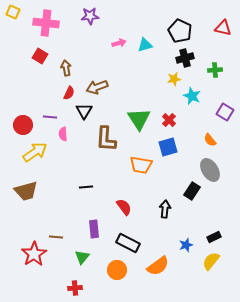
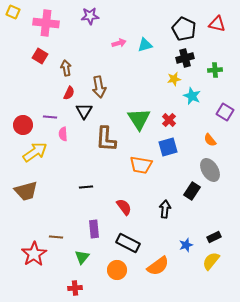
red triangle at (223, 28): moved 6 px left, 4 px up
black pentagon at (180, 31): moved 4 px right, 2 px up
brown arrow at (97, 87): moved 2 px right; rotated 80 degrees counterclockwise
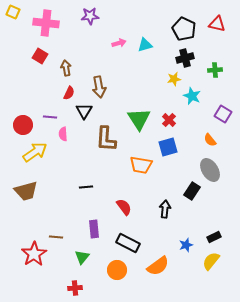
purple square at (225, 112): moved 2 px left, 2 px down
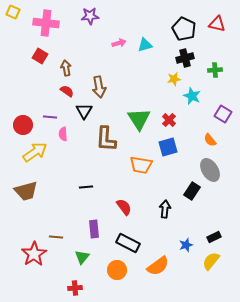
red semicircle at (69, 93): moved 2 px left, 2 px up; rotated 80 degrees counterclockwise
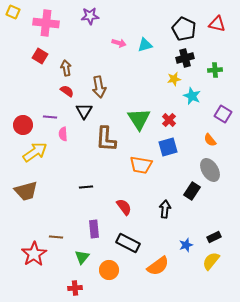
pink arrow at (119, 43): rotated 32 degrees clockwise
orange circle at (117, 270): moved 8 px left
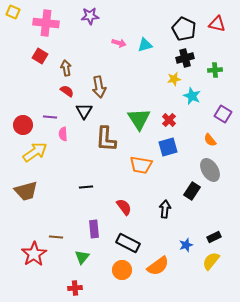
orange circle at (109, 270): moved 13 px right
